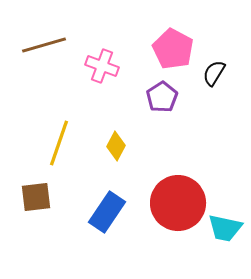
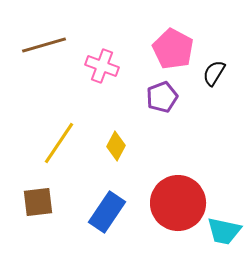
purple pentagon: rotated 12 degrees clockwise
yellow line: rotated 15 degrees clockwise
brown square: moved 2 px right, 5 px down
cyan trapezoid: moved 1 px left, 3 px down
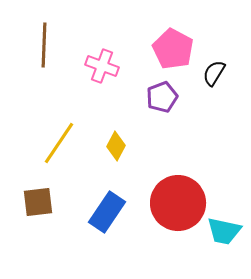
brown line: rotated 72 degrees counterclockwise
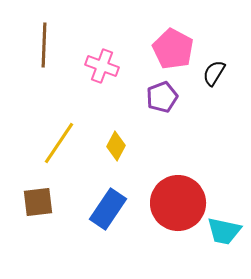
blue rectangle: moved 1 px right, 3 px up
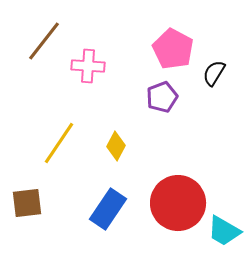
brown line: moved 4 px up; rotated 36 degrees clockwise
pink cross: moved 14 px left; rotated 16 degrees counterclockwise
brown square: moved 11 px left, 1 px down
cyan trapezoid: rotated 18 degrees clockwise
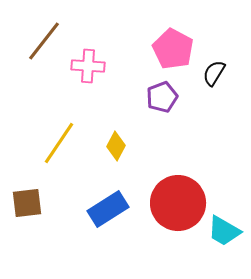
blue rectangle: rotated 24 degrees clockwise
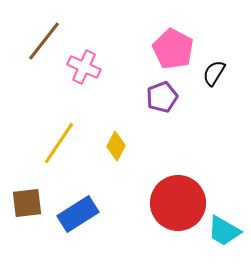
pink cross: moved 4 px left, 1 px down; rotated 20 degrees clockwise
blue rectangle: moved 30 px left, 5 px down
